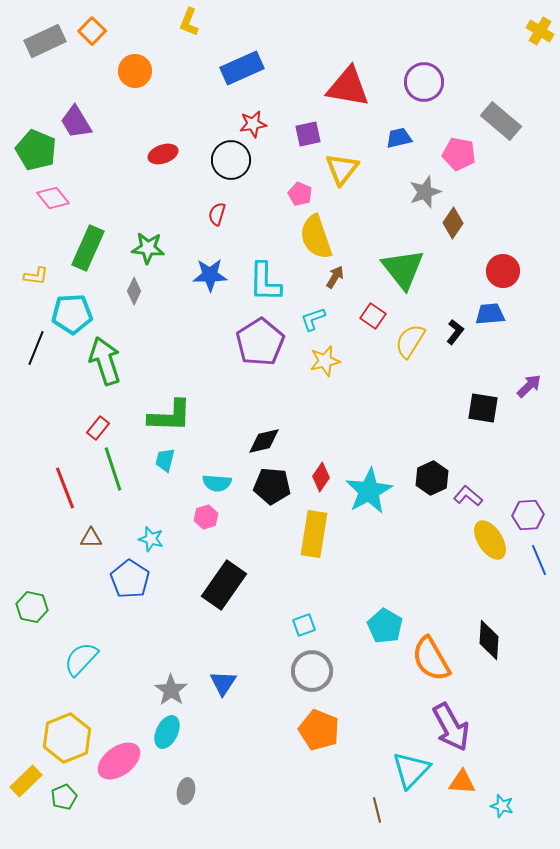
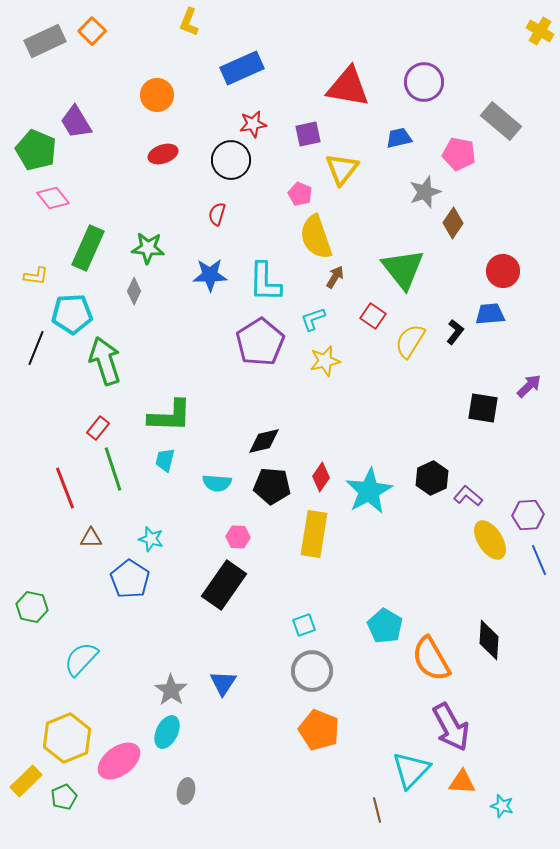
orange circle at (135, 71): moved 22 px right, 24 px down
pink hexagon at (206, 517): moved 32 px right, 20 px down; rotated 20 degrees clockwise
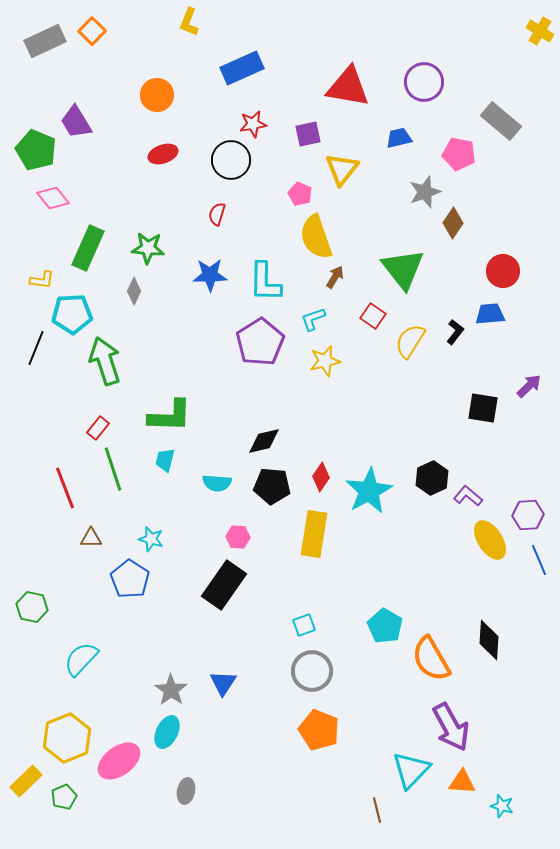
yellow L-shape at (36, 276): moved 6 px right, 4 px down
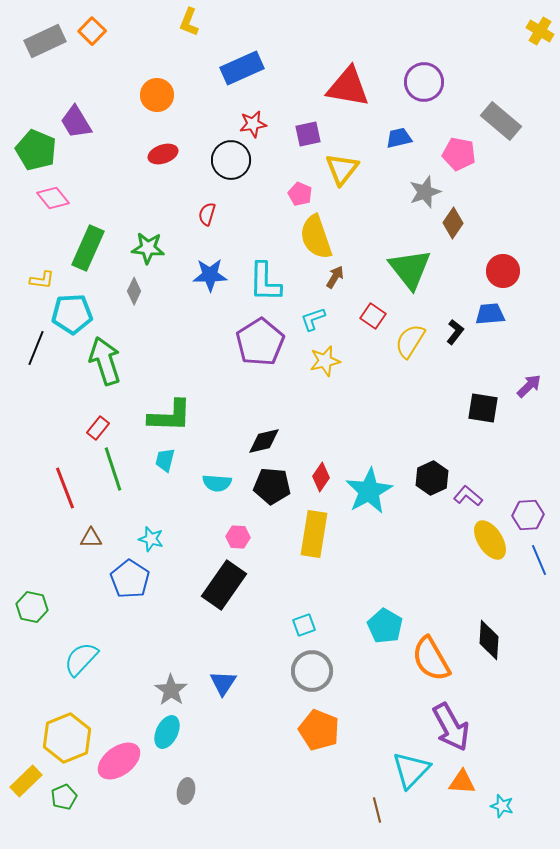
red semicircle at (217, 214): moved 10 px left
green triangle at (403, 269): moved 7 px right
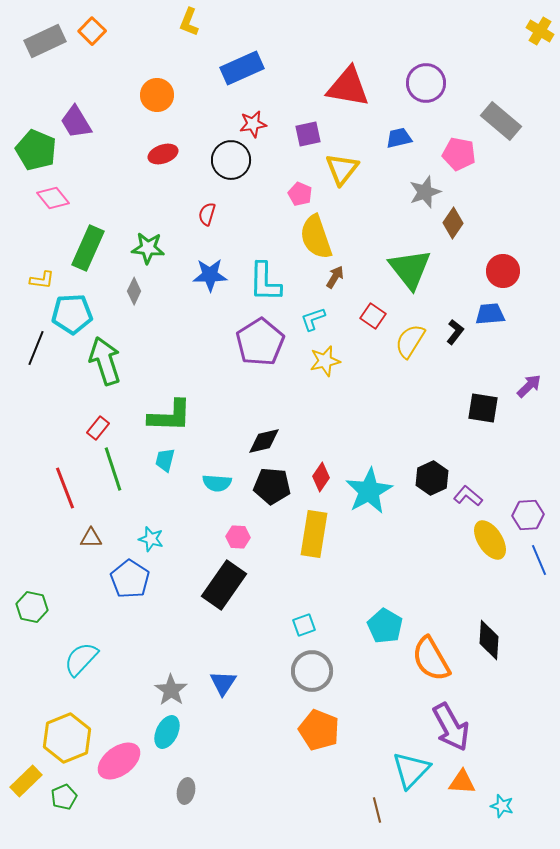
purple circle at (424, 82): moved 2 px right, 1 px down
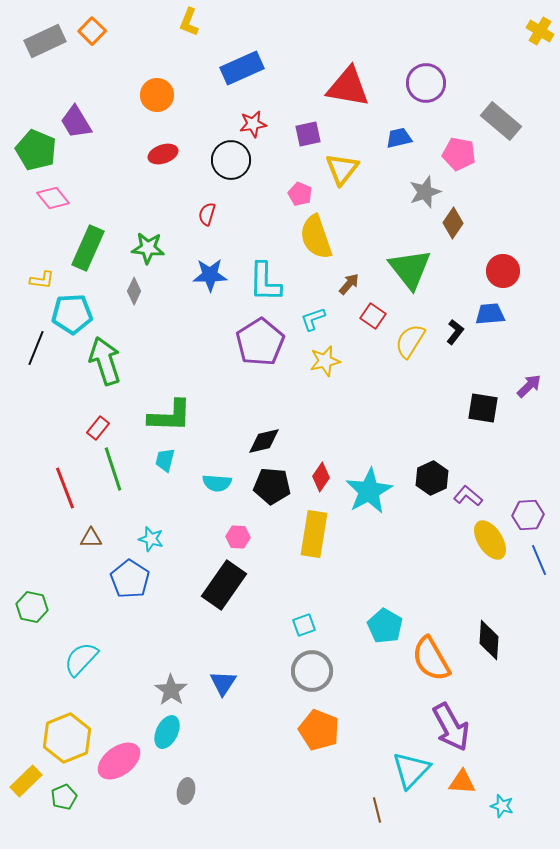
brown arrow at (335, 277): moved 14 px right, 7 px down; rotated 10 degrees clockwise
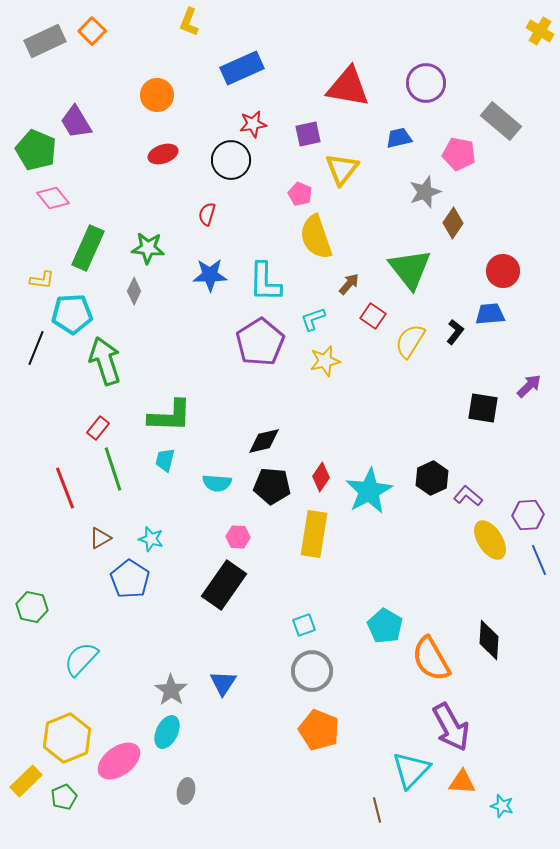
brown triangle at (91, 538): moved 9 px right; rotated 30 degrees counterclockwise
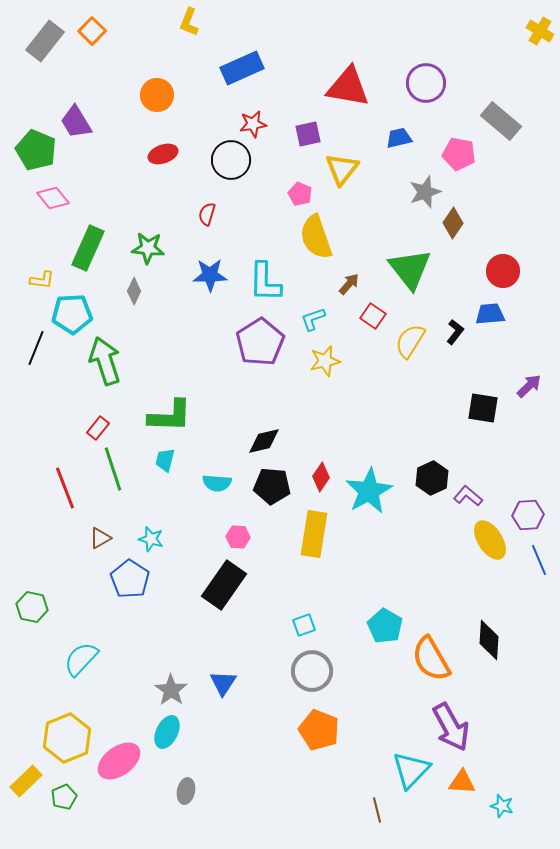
gray rectangle at (45, 41): rotated 27 degrees counterclockwise
